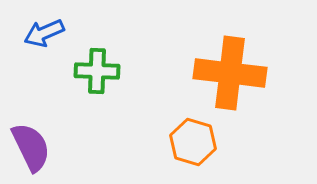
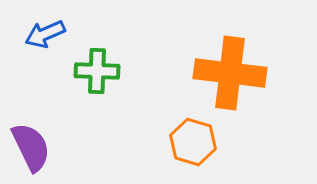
blue arrow: moved 1 px right, 1 px down
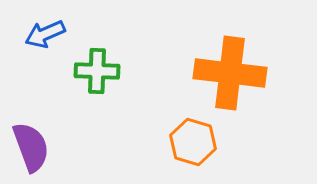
purple semicircle: rotated 6 degrees clockwise
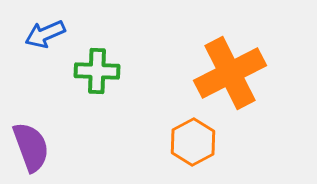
orange cross: rotated 34 degrees counterclockwise
orange hexagon: rotated 15 degrees clockwise
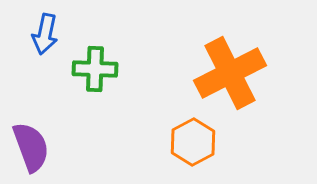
blue arrow: rotated 54 degrees counterclockwise
green cross: moved 2 px left, 2 px up
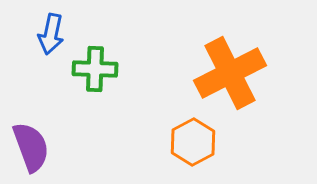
blue arrow: moved 6 px right
